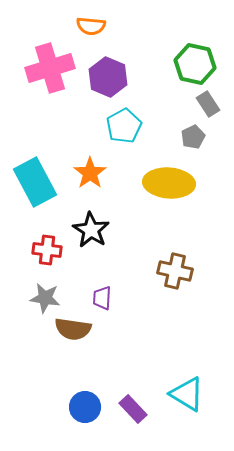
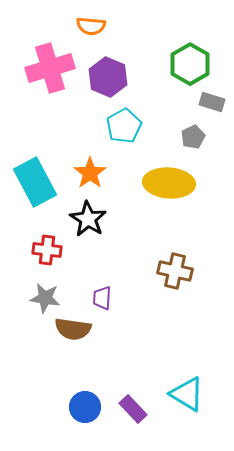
green hexagon: moved 5 px left; rotated 18 degrees clockwise
gray rectangle: moved 4 px right, 2 px up; rotated 40 degrees counterclockwise
black star: moved 3 px left, 11 px up
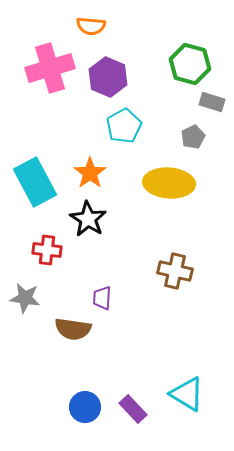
green hexagon: rotated 15 degrees counterclockwise
gray star: moved 20 px left
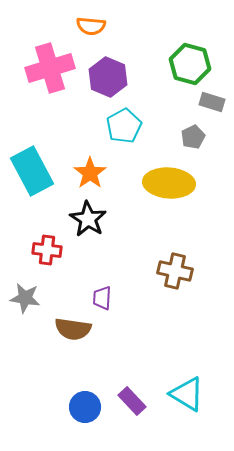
cyan rectangle: moved 3 px left, 11 px up
purple rectangle: moved 1 px left, 8 px up
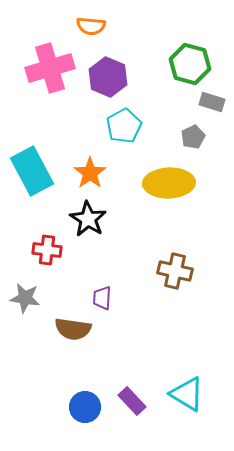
yellow ellipse: rotated 6 degrees counterclockwise
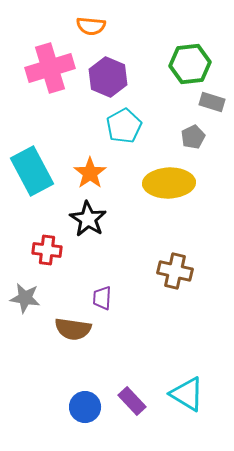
green hexagon: rotated 21 degrees counterclockwise
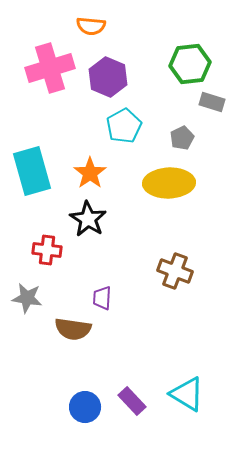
gray pentagon: moved 11 px left, 1 px down
cyan rectangle: rotated 12 degrees clockwise
brown cross: rotated 8 degrees clockwise
gray star: moved 2 px right
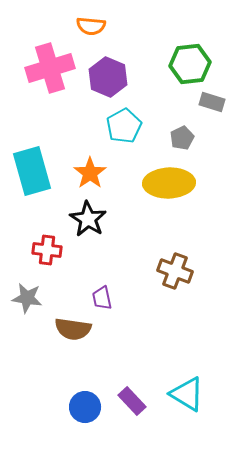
purple trapezoid: rotated 15 degrees counterclockwise
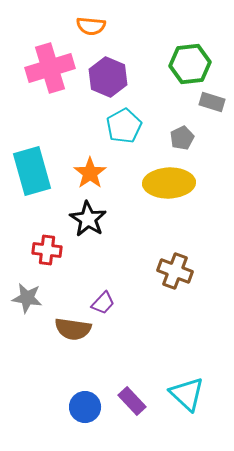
purple trapezoid: moved 1 px right, 5 px down; rotated 125 degrees counterclockwise
cyan triangle: rotated 12 degrees clockwise
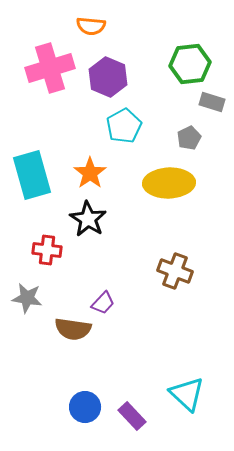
gray pentagon: moved 7 px right
cyan rectangle: moved 4 px down
purple rectangle: moved 15 px down
